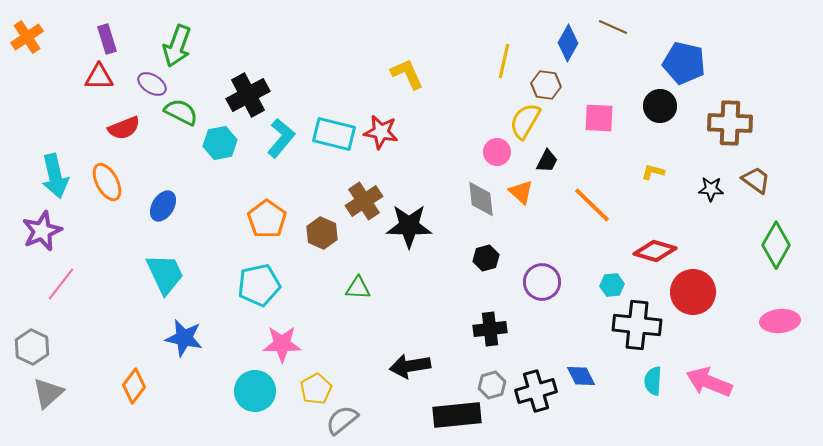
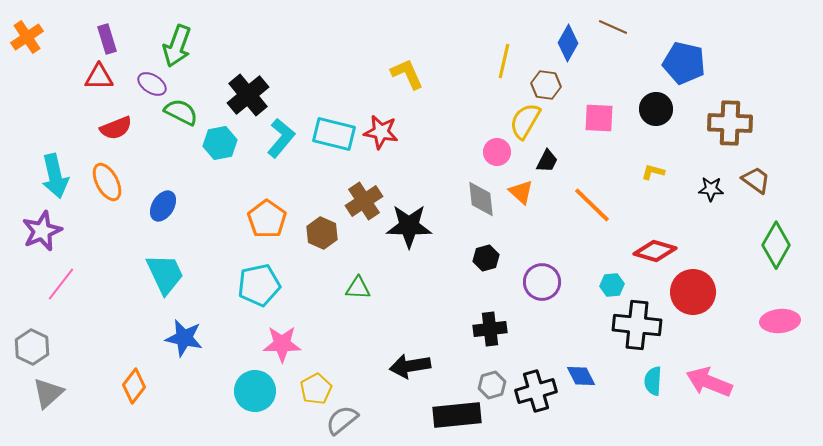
black cross at (248, 95): rotated 12 degrees counterclockwise
black circle at (660, 106): moved 4 px left, 3 px down
red semicircle at (124, 128): moved 8 px left
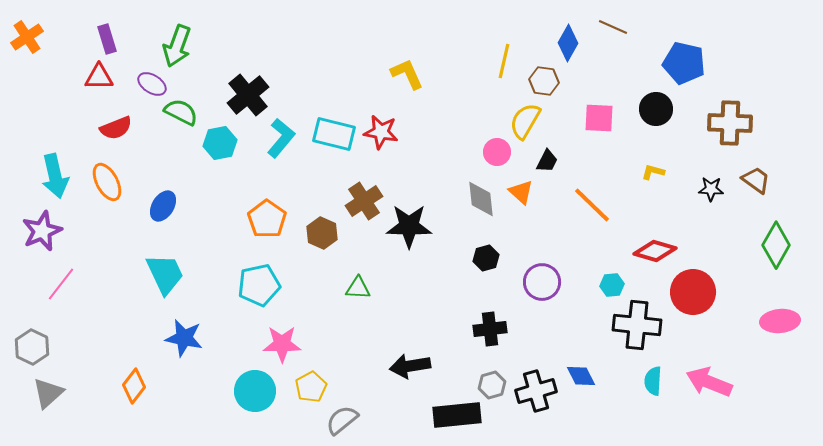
brown hexagon at (546, 85): moved 2 px left, 4 px up
yellow pentagon at (316, 389): moved 5 px left, 2 px up
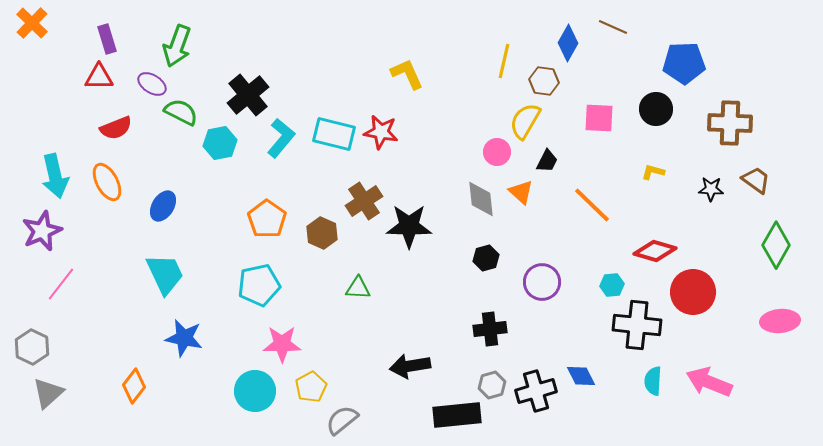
orange cross at (27, 37): moved 5 px right, 14 px up; rotated 12 degrees counterclockwise
blue pentagon at (684, 63): rotated 15 degrees counterclockwise
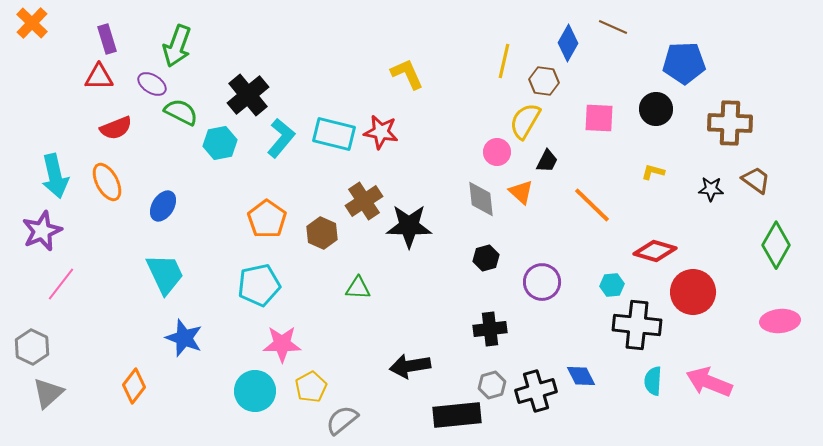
blue star at (184, 338): rotated 9 degrees clockwise
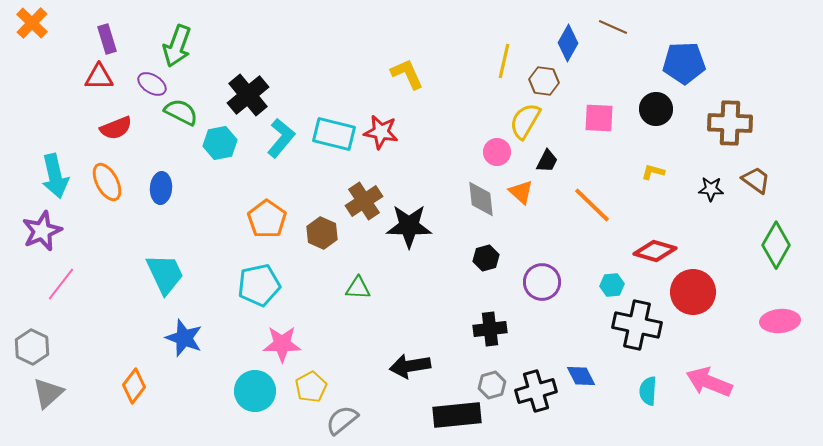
blue ellipse at (163, 206): moved 2 px left, 18 px up; rotated 28 degrees counterclockwise
black cross at (637, 325): rotated 6 degrees clockwise
cyan semicircle at (653, 381): moved 5 px left, 10 px down
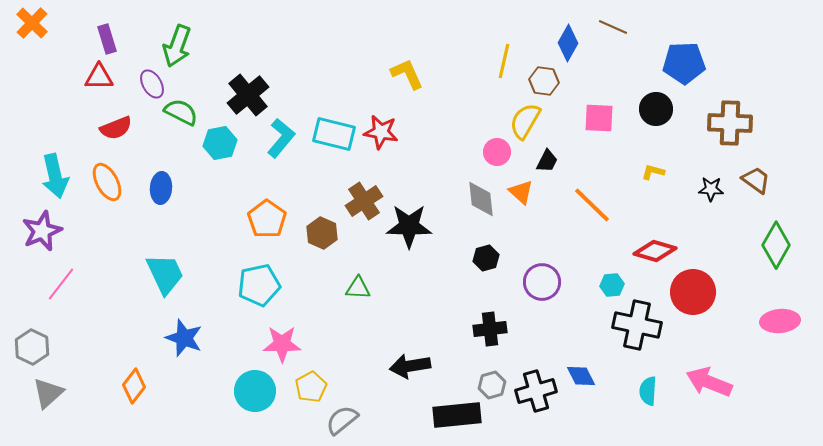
purple ellipse at (152, 84): rotated 28 degrees clockwise
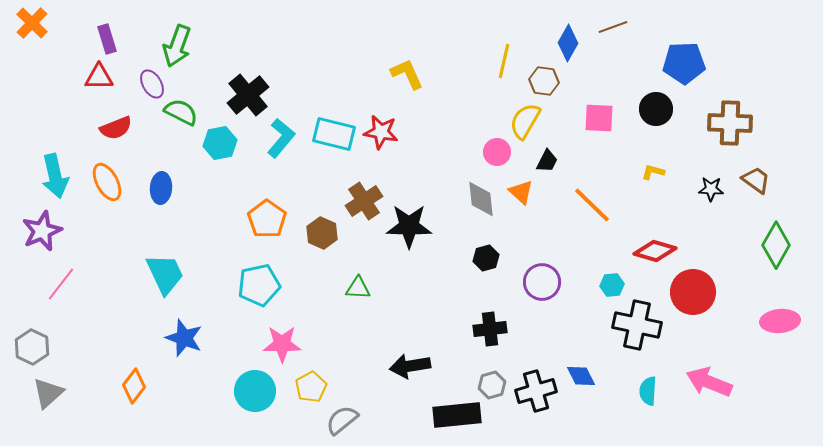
brown line at (613, 27): rotated 44 degrees counterclockwise
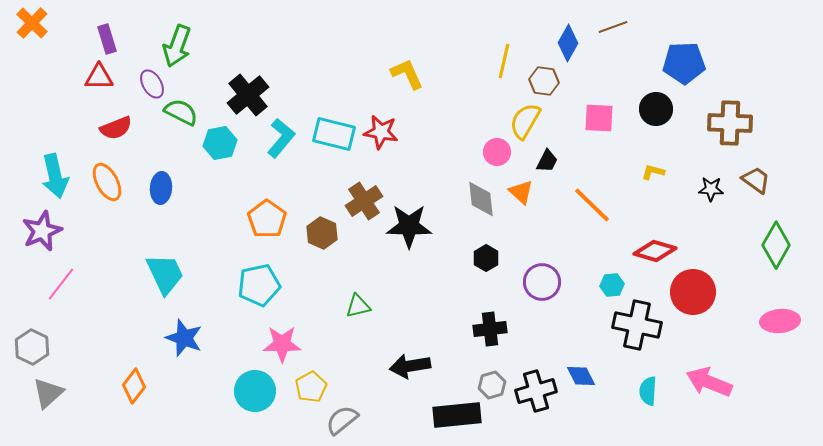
black hexagon at (486, 258): rotated 15 degrees counterclockwise
green triangle at (358, 288): moved 18 px down; rotated 16 degrees counterclockwise
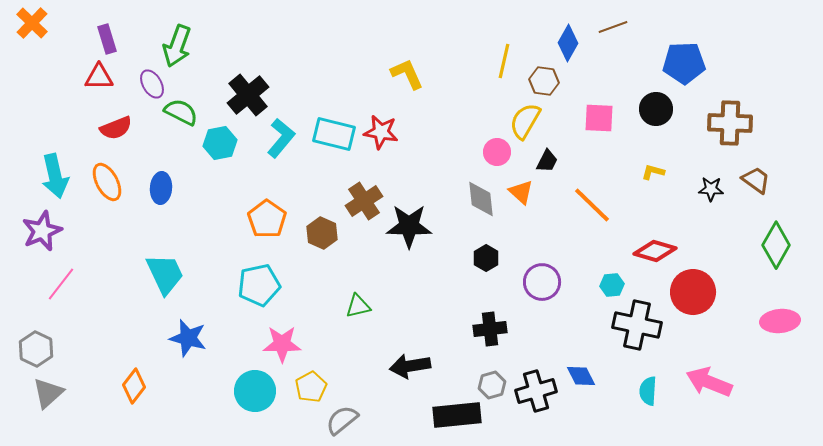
blue star at (184, 338): moved 4 px right; rotated 6 degrees counterclockwise
gray hexagon at (32, 347): moved 4 px right, 2 px down
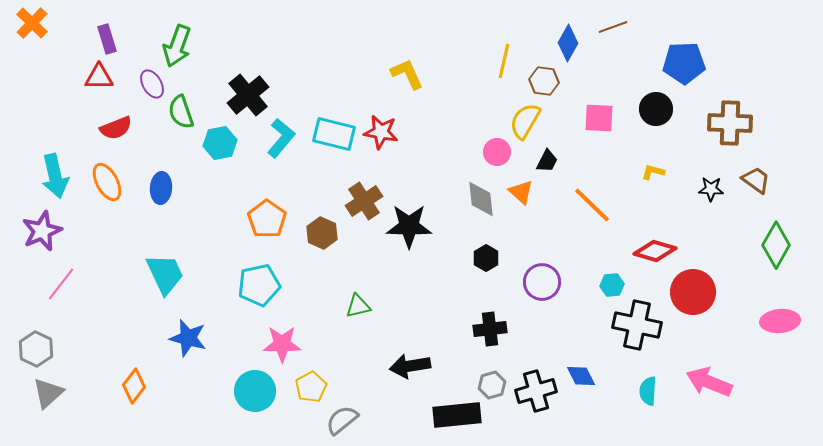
green semicircle at (181, 112): rotated 136 degrees counterclockwise
